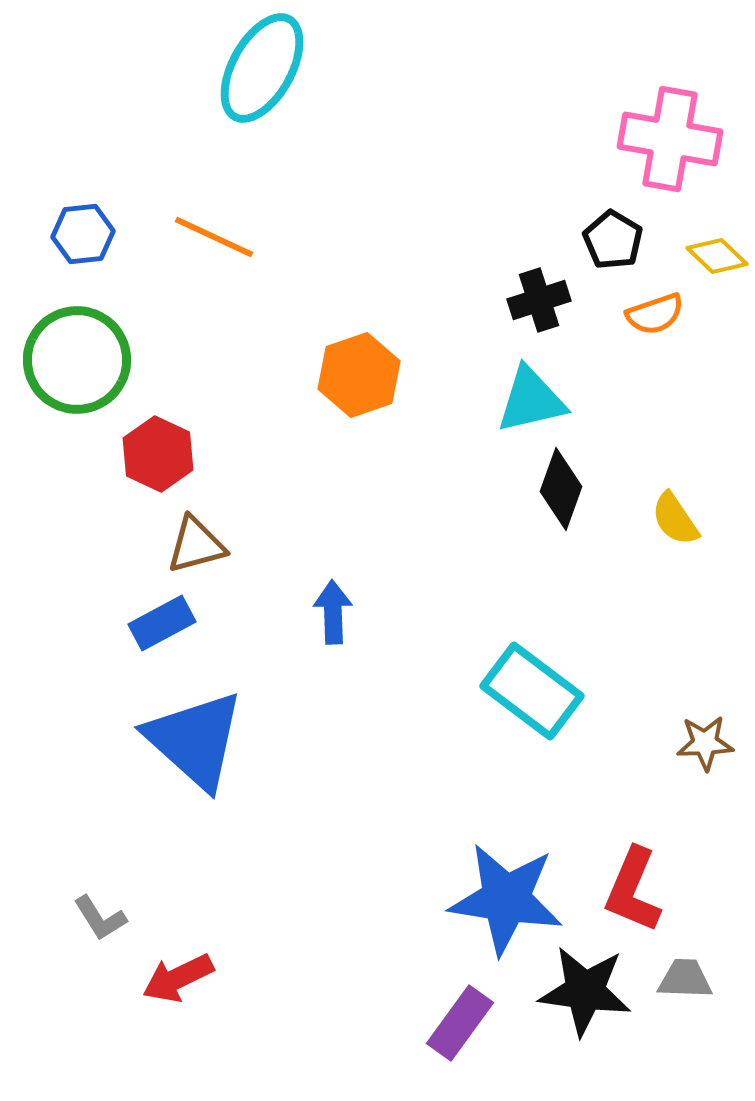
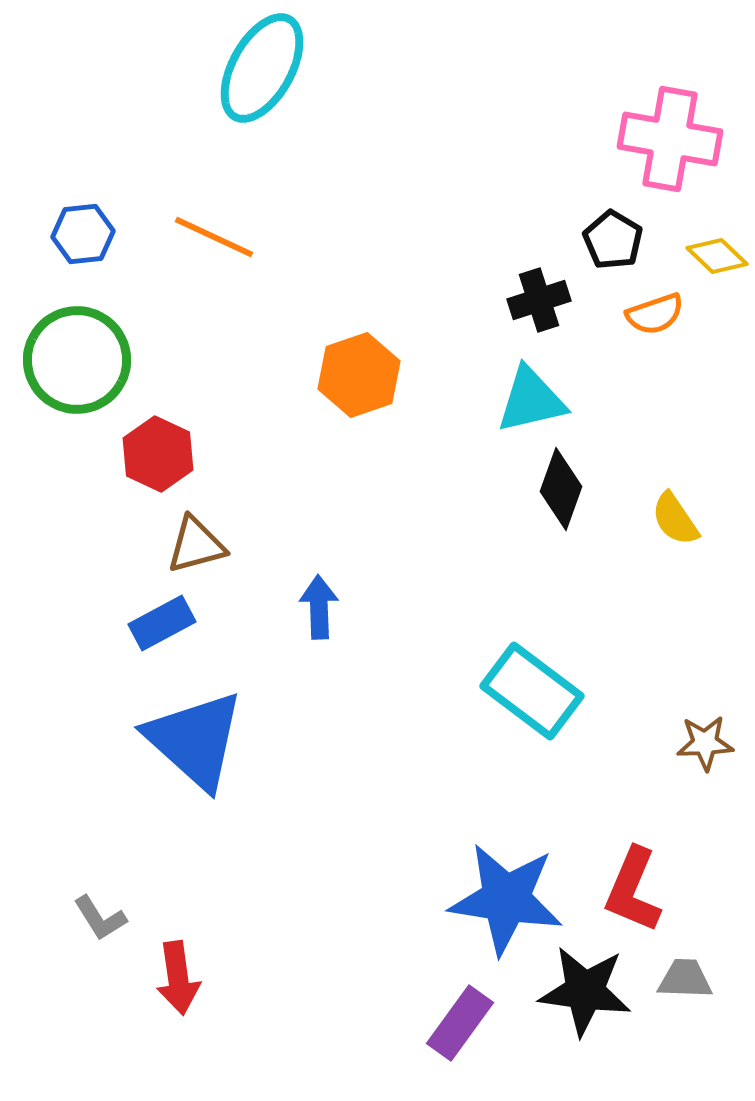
blue arrow: moved 14 px left, 5 px up
red arrow: rotated 72 degrees counterclockwise
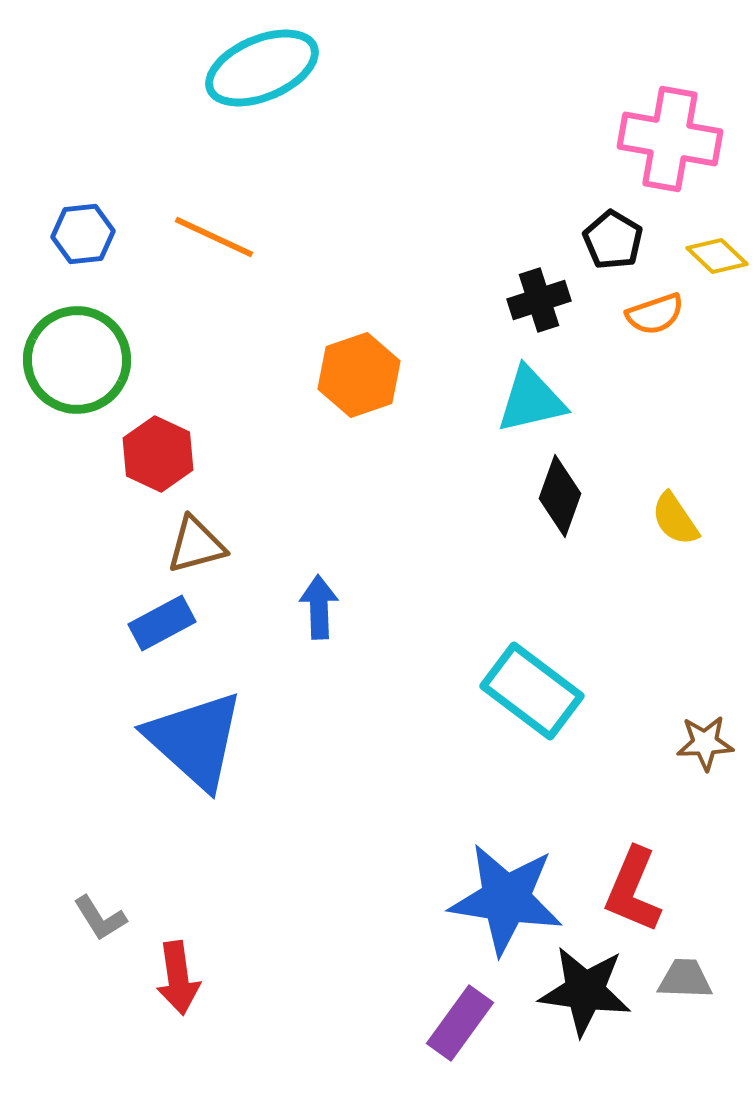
cyan ellipse: rotated 38 degrees clockwise
black diamond: moved 1 px left, 7 px down
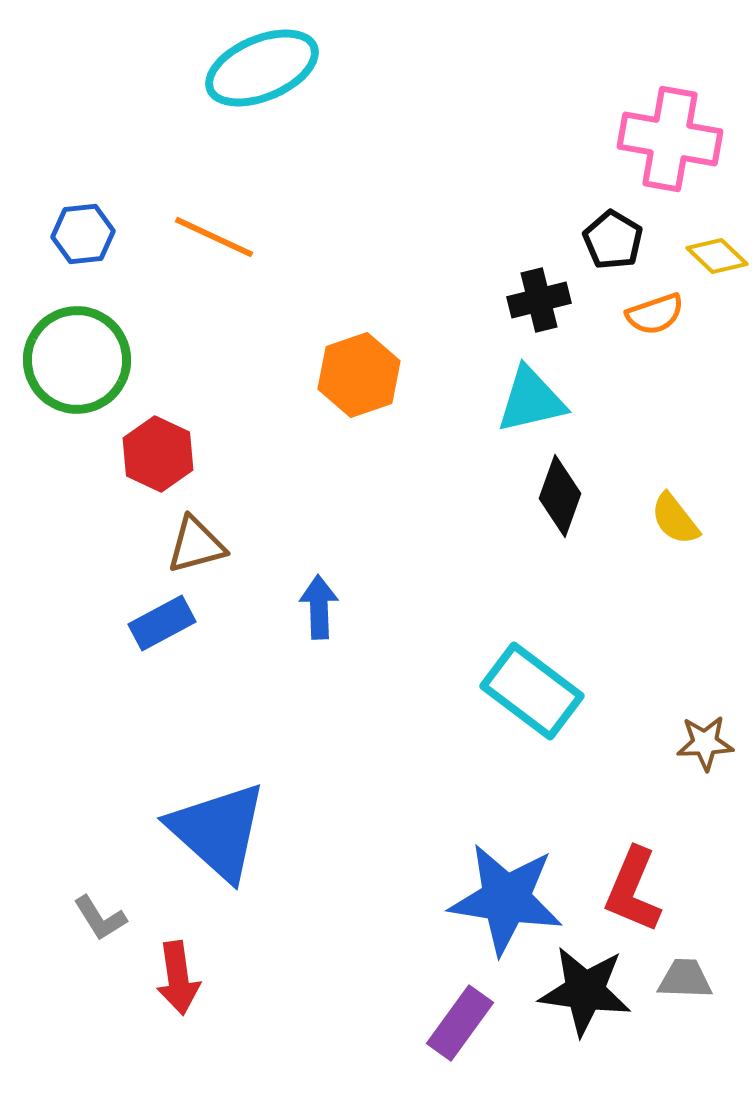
black cross: rotated 4 degrees clockwise
yellow semicircle: rotated 4 degrees counterclockwise
blue triangle: moved 23 px right, 91 px down
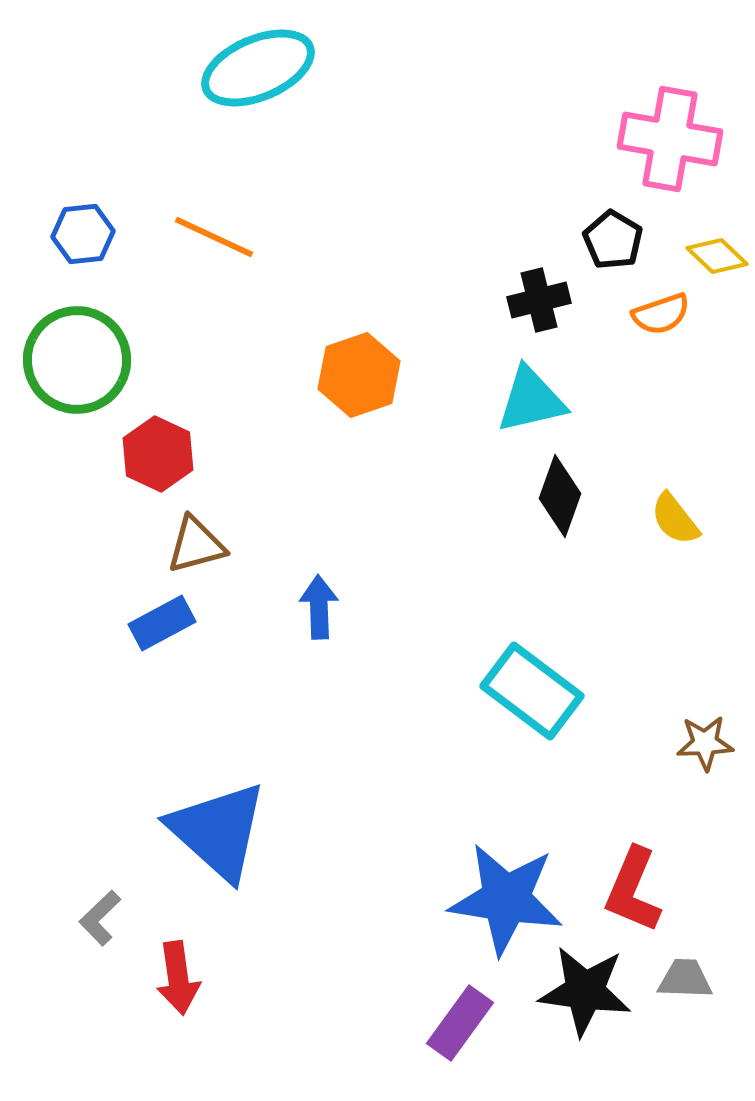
cyan ellipse: moved 4 px left
orange semicircle: moved 6 px right
gray L-shape: rotated 78 degrees clockwise
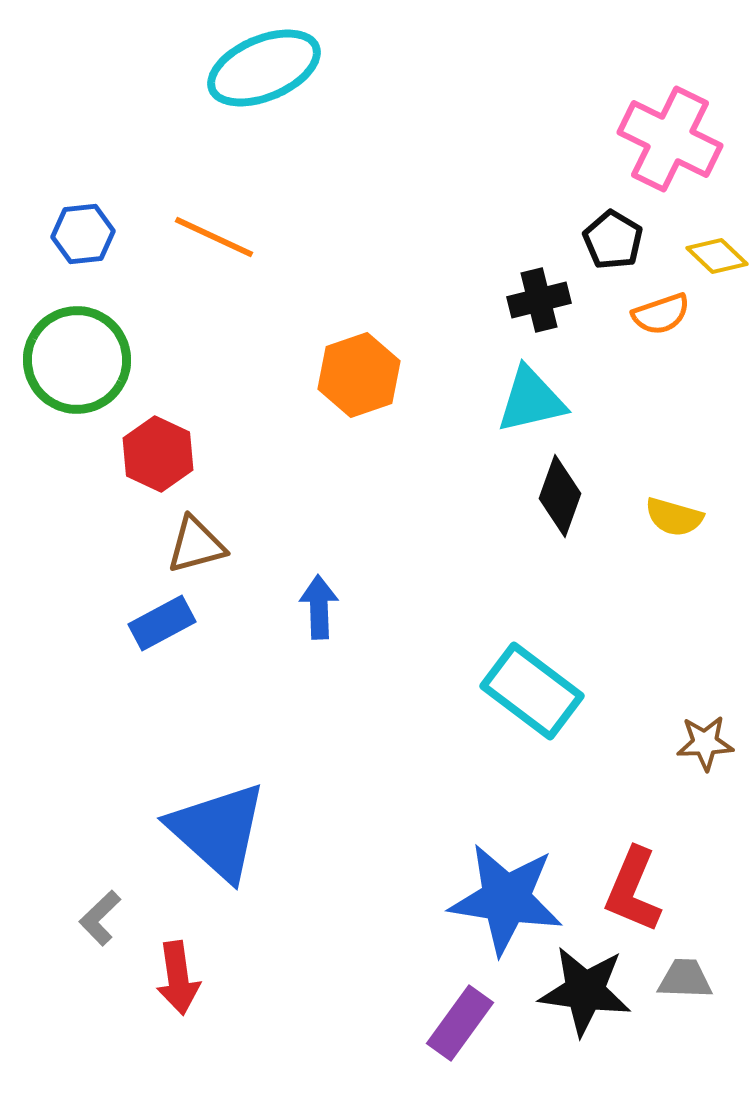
cyan ellipse: moved 6 px right
pink cross: rotated 16 degrees clockwise
yellow semicircle: moved 1 px left, 2 px up; rotated 36 degrees counterclockwise
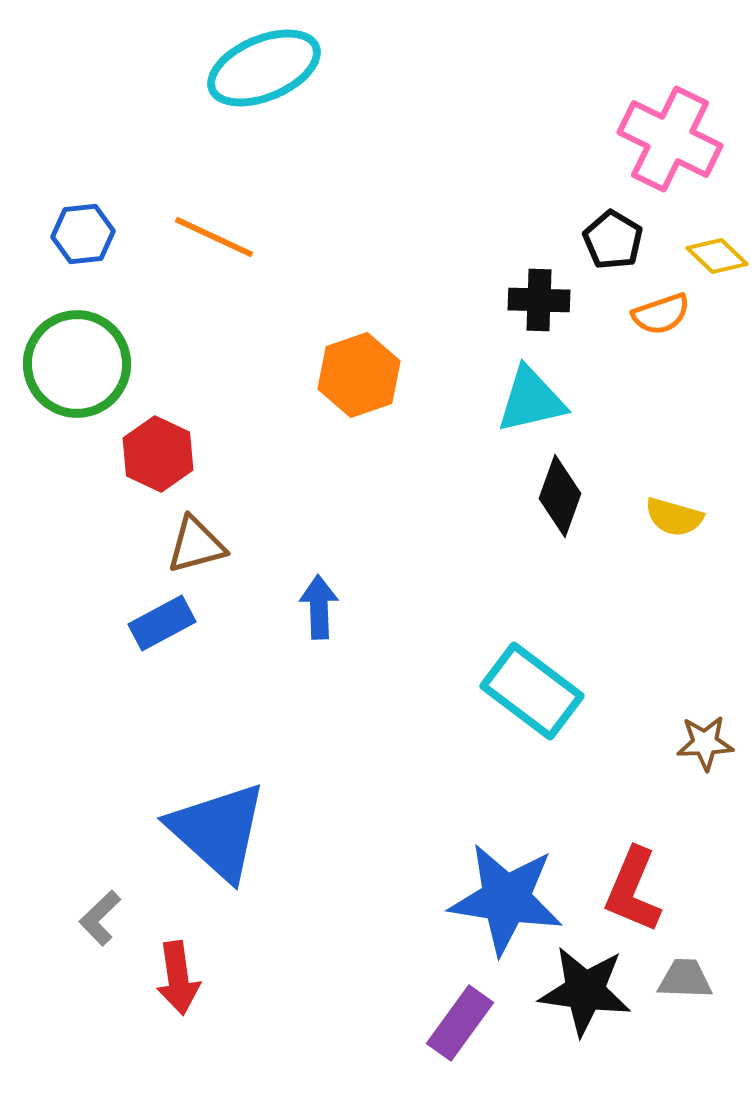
black cross: rotated 16 degrees clockwise
green circle: moved 4 px down
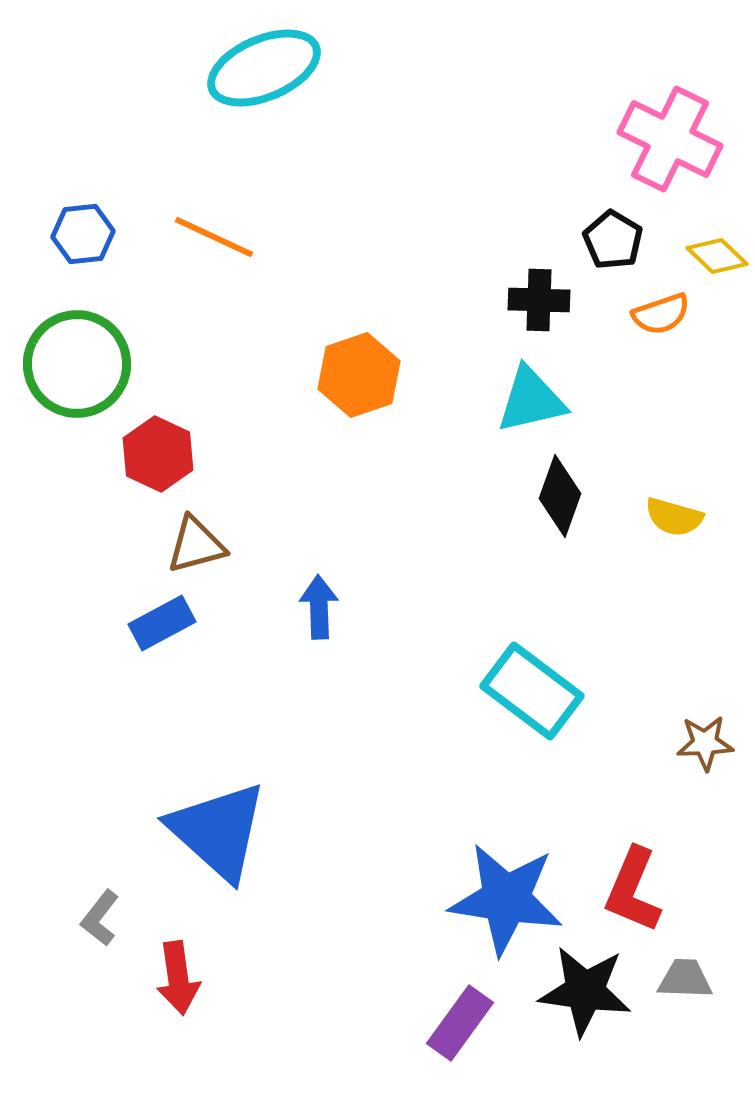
gray L-shape: rotated 8 degrees counterclockwise
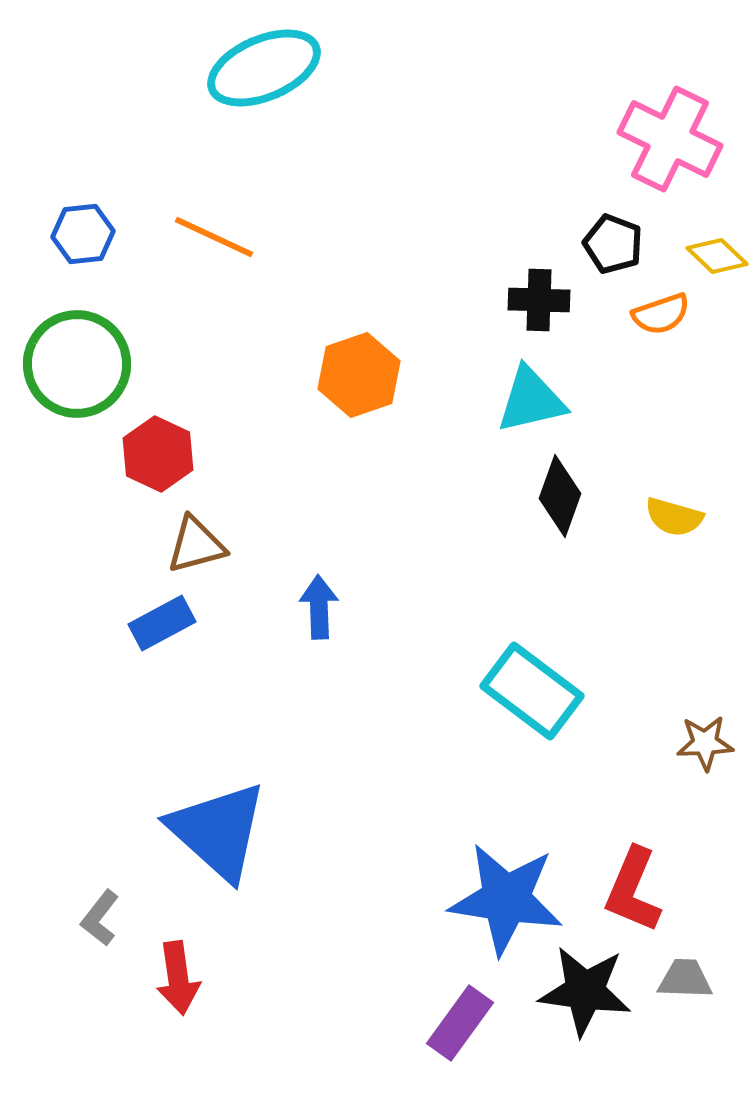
black pentagon: moved 4 px down; rotated 10 degrees counterclockwise
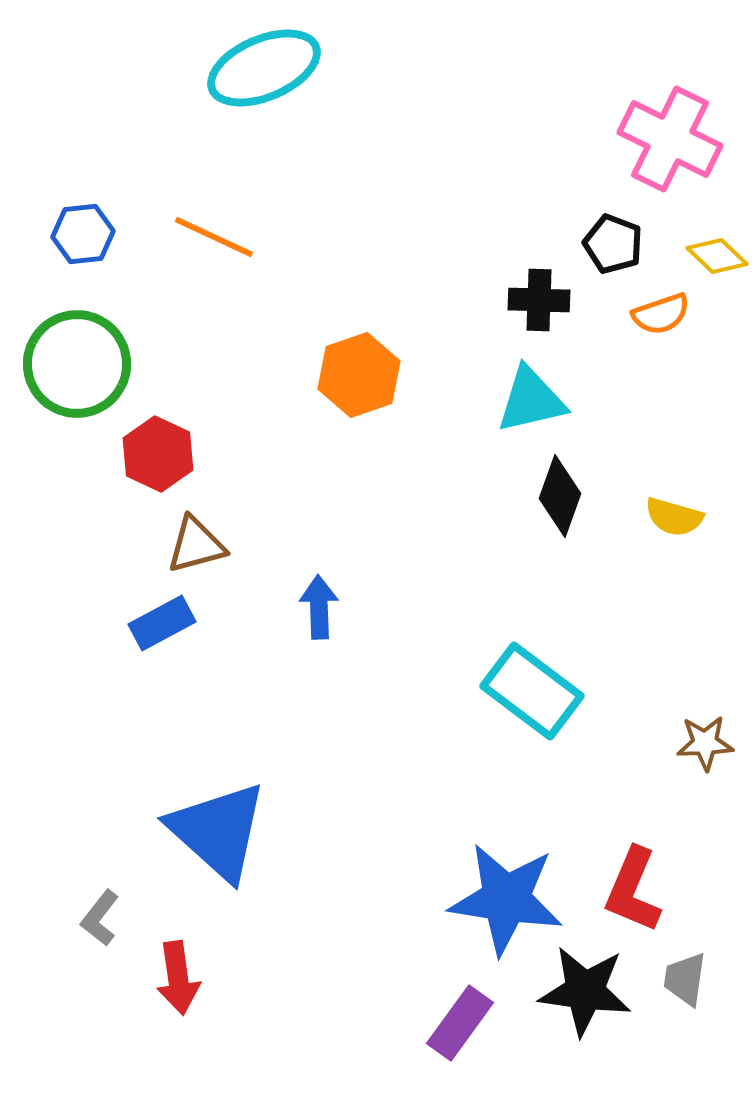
gray trapezoid: rotated 84 degrees counterclockwise
